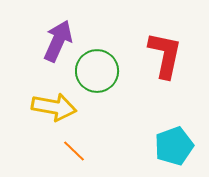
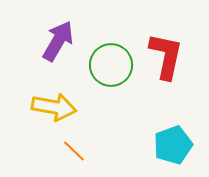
purple arrow: rotated 6 degrees clockwise
red L-shape: moved 1 px right, 1 px down
green circle: moved 14 px right, 6 px up
cyan pentagon: moved 1 px left, 1 px up
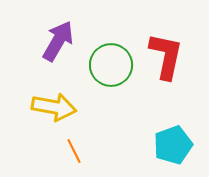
orange line: rotated 20 degrees clockwise
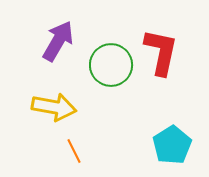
red L-shape: moved 5 px left, 4 px up
cyan pentagon: moved 1 px left; rotated 12 degrees counterclockwise
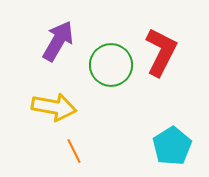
red L-shape: rotated 15 degrees clockwise
cyan pentagon: moved 1 px down
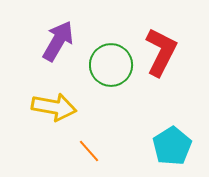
orange line: moved 15 px right; rotated 15 degrees counterclockwise
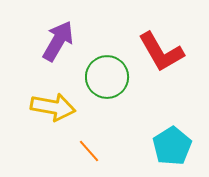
red L-shape: rotated 123 degrees clockwise
green circle: moved 4 px left, 12 px down
yellow arrow: moved 1 px left
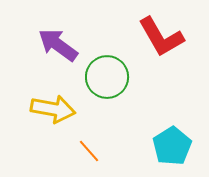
purple arrow: moved 4 px down; rotated 84 degrees counterclockwise
red L-shape: moved 15 px up
yellow arrow: moved 2 px down
